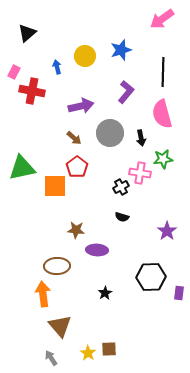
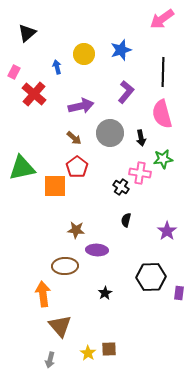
yellow circle: moved 1 px left, 2 px up
red cross: moved 2 px right, 3 px down; rotated 30 degrees clockwise
black cross: rotated 28 degrees counterclockwise
black semicircle: moved 4 px right, 3 px down; rotated 88 degrees clockwise
brown ellipse: moved 8 px right
gray arrow: moved 1 px left, 2 px down; rotated 133 degrees counterclockwise
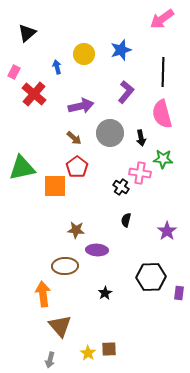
green star: rotated 12 degrees clockwise
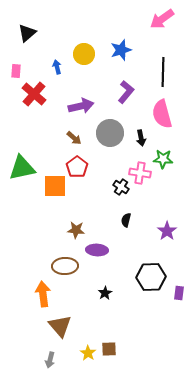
pink rectangle: moved 2 px right, 1 px up; rotated 24 degrees counterclockwise
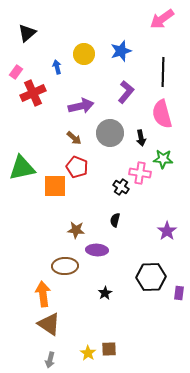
blue star: moved 1 px down
pink rectangle: moved 1 px down; rotated 32 degrees clockwise
red cross: moved 1 px left, 1 px up; rotated 25 degrees clockwise
red pentagon: rotated 15 degrees counterclockwise
black semicircle: moved 11 px left
brown triangle: moved 11 px left, 2 px up; rotated 15 degrees counterclockwise
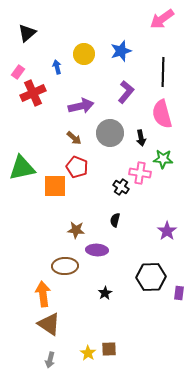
pink rectangle: moved 2 px right
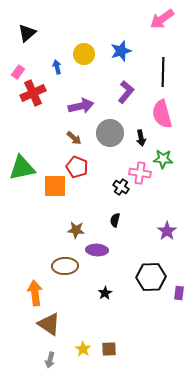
orange arrow: moved 8 px left, 1 px up
yellow star: moved 5 px left, 4 px up
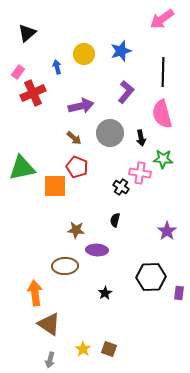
brown square: rotated 21 degrees clockwise
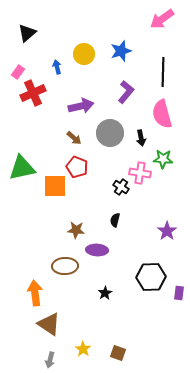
brown square: moved 9 px right, 4 px down
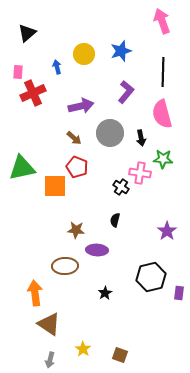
pink arrow: moved 2 px down; rotated 105 degrees clockwise
pink rectangle: rotated 32 degrees counterclockwise
black hexagon: rotated 12 degrees counterclockwise
brown square: moved 2 px right, 2 px down
